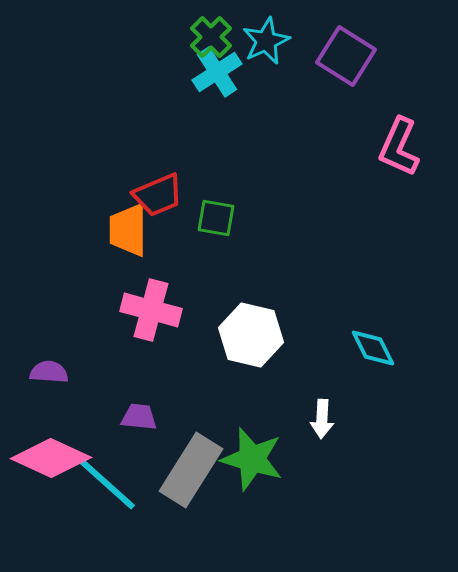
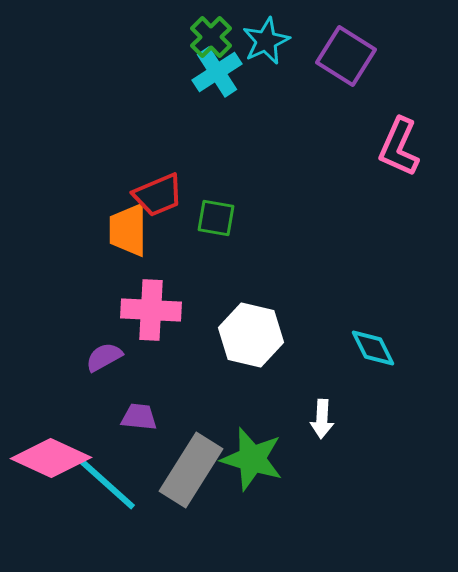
pink cross: rotated 12 degrees counterclockwise
purple semicircle: moved 55 px right, 15 px up; rotated 33 degrees counterclockwise
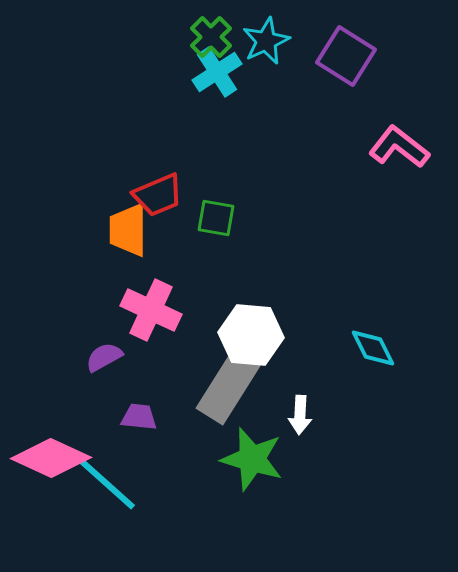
pink L-shape: rotated 104 degrees clockwise
pink cross: rotated 22 degrees clockwise
white hexagon: rotated 8 degrees counterclockwise
white arrow: moved 22 px left, 4 px up
gray rectangle: moved 37 px right, 83 px up
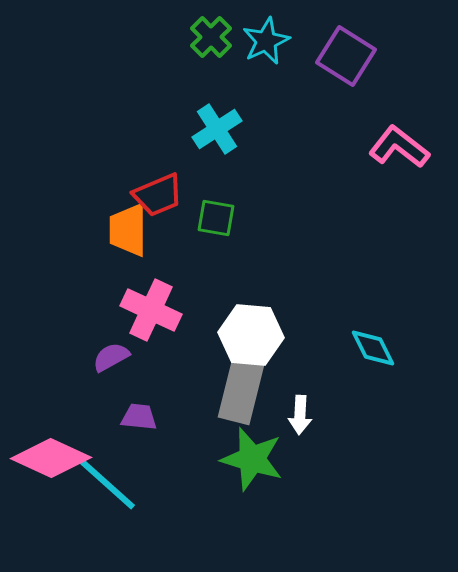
cyan cross: moved 57 px down
purple semicircle: moved 7 px right
gray rectangle: moved 14 px right; rotated 18 degrees counterclockwise
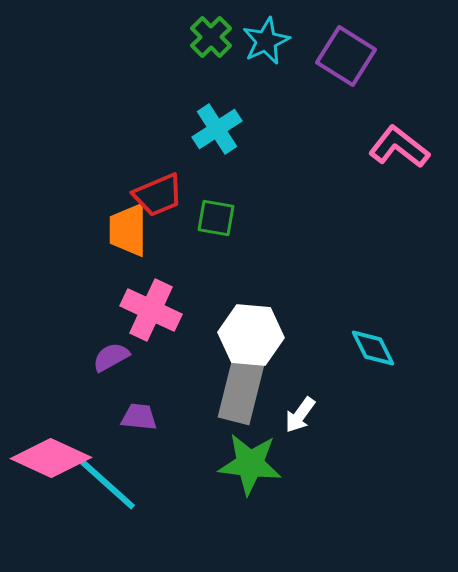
white arrow: rotated 33 degrees clockwise
green star: moved 2 px left, 5 px down; rotated 10 degrees counterclockwise
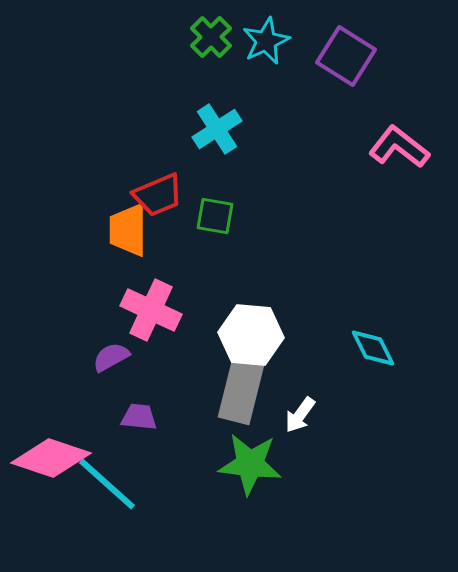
green square: moved 1 px left, 2 px up
pink diamond: rotated 6 degrees counterclockwise
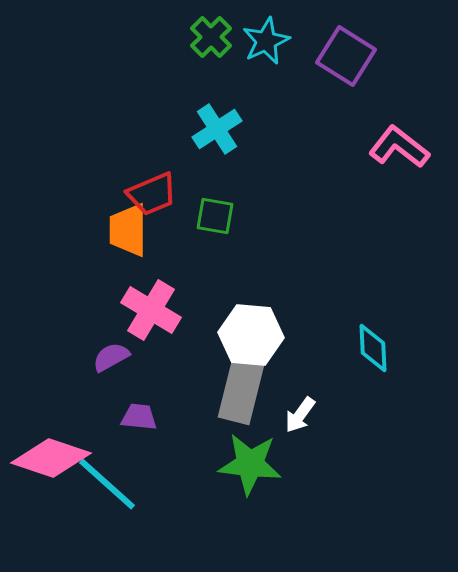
red trapezoid: moved 6 px left, 1 px up
pink cross: rotated 6 degrees clockwise
cyan diamond: rotated 24 degrees clockwise
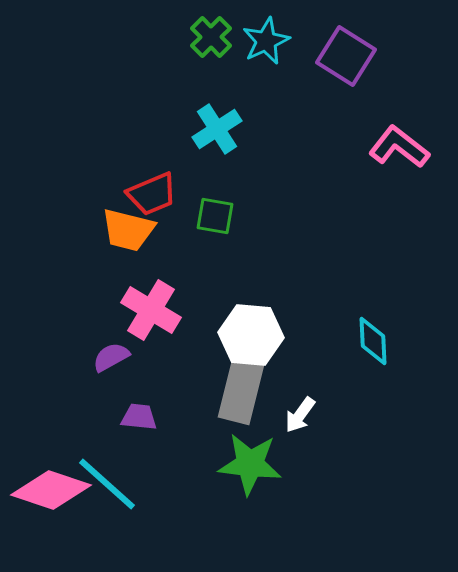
orange trapezoid: rotated 76 degrees counterclockwise
cyan diamond: moved 7 px up
pink diamond: moved 32 px down
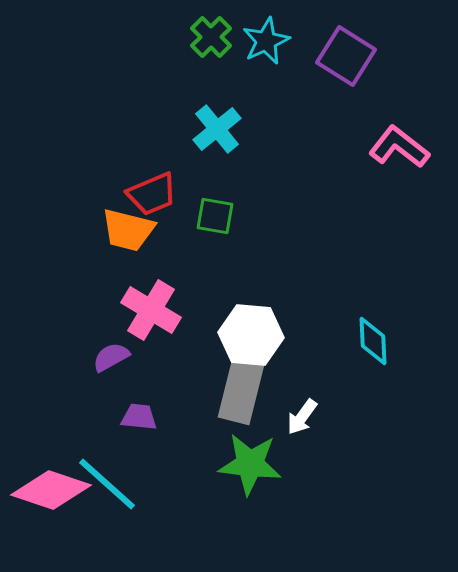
cyan cross: rotated 6 degrees counterclockwise
white arrow: moved 2 px right, 2 px down
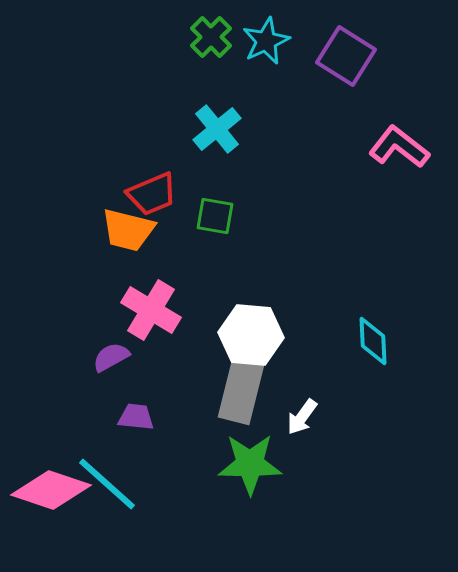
purple trapezoid: moved 3 px left
green star: rotated 6 degrees counterclockwise
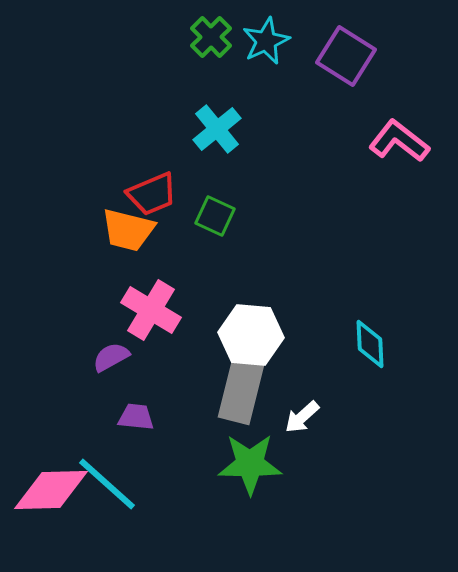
pink L-shape: moved 6 px up
green square: rotated 15 degrees clockwise
cyan diamond: moved 3 px left, 3 px down
white arrow: rotated 12 degrees clockwise
pink diamond: rotated 20 degrees counterclockwise
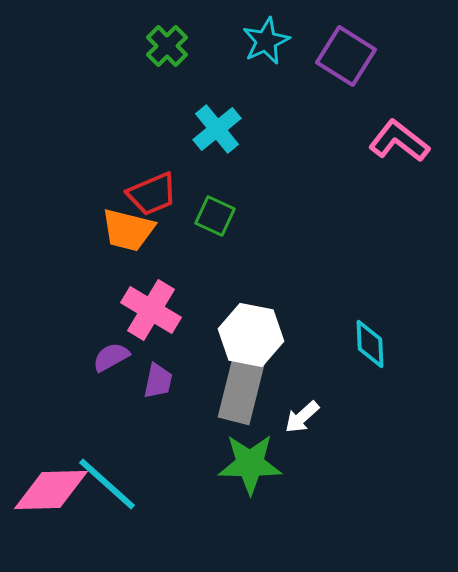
green cross: moved 44 px left, 9 px down
white hexagon: rotated 6 degrees clockwise
purple trapezoid: moved 22 px right, 36 px up; rotated 96 degrees clockwise
